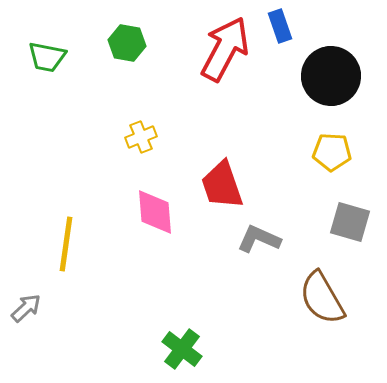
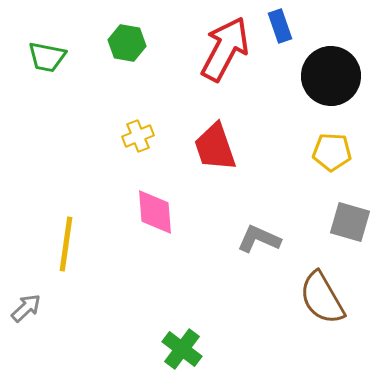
yellow cross: moved 3 px left, 1 px up
red trapezoid: moved 7 px left, 38 px up
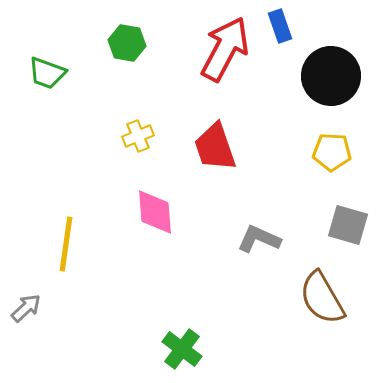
green trapezoid: moved 16 px down; rotated 9 degrees clockwise
gray square: moved 2 px left, 3 px down
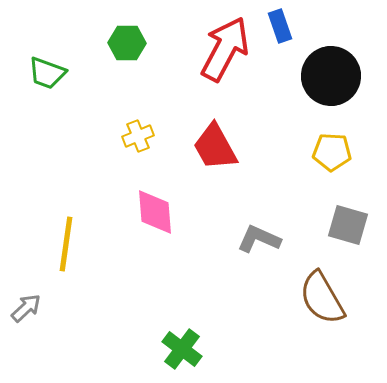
green hexagon: rotated 9 degrees counterclockwise
red trapezoid: rotated 10 degrees counterclockwise
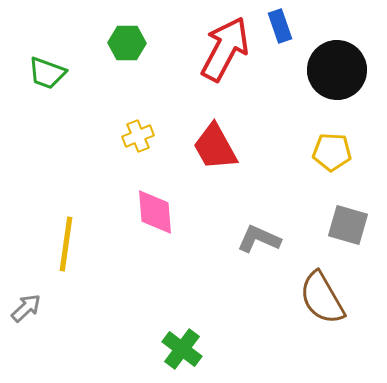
black circle: moved 6 px right, 6 px up
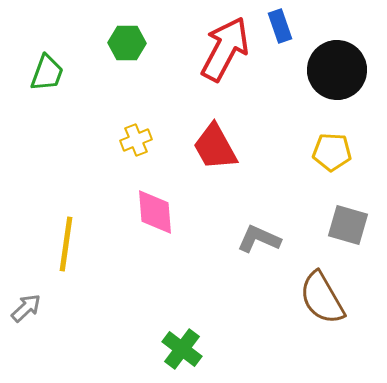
green trapezoid: rotated 90 degrees counterclockwise
yellow cross: moved 2 px left, 4 px down
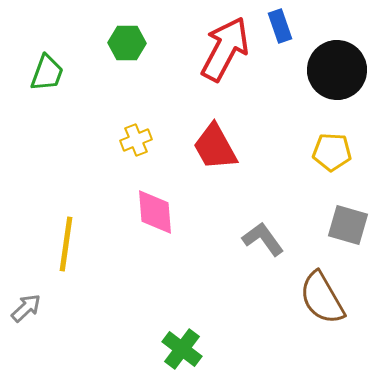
gray L-shape: moved 4 px right; rotated 30 degrees clockwise
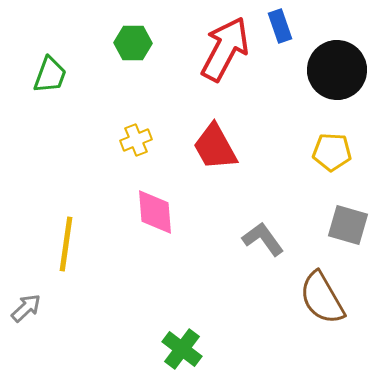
green hexagon: moved 6 px right
green trapezoid: moved 3 px right, 2 px down
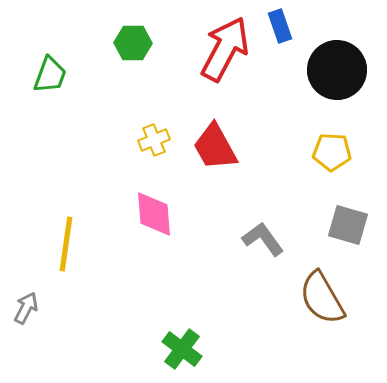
yellow cross: moved 18 px right
pink diamond: moved 1 px left, 2 px down
gray arrow: rotated 20 degrees counterclockwise
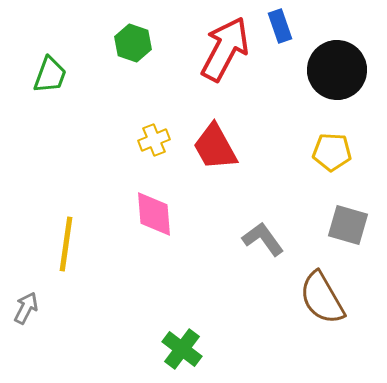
green hexagon: rotated 18 degrees clockwise
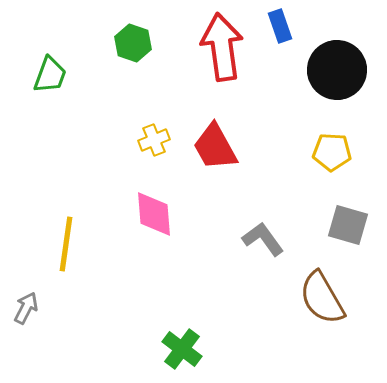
red arrow: moved 3 px left, 2 px up; rotated 36 degrees counterclockwise
